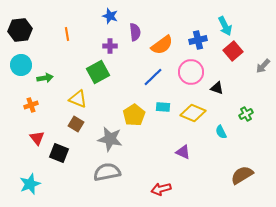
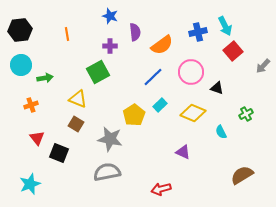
blue cross: moved 8 px up
cyan rectangle: moved 3 px left, 2 px up; rotated 48 degrees counterclockwise
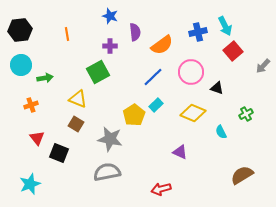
cyan rectangle: moved 4 px left
purple triangle: moved 3 px left
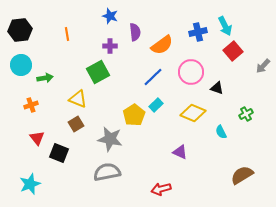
brown square: rotated 28 degrees clockwise
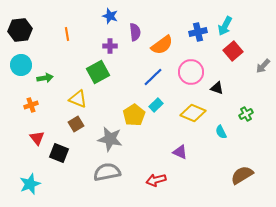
cyan arrow: rotated 54 degrees clockwise
red arrow: moved 5 px left, 9 px up
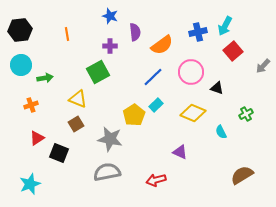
red triangle: rotated 35 degrees clockwise
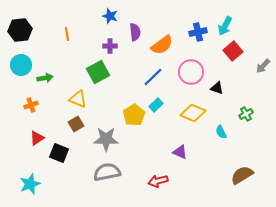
gray star: moved 4 px left; rotated 10 degrees counterclockwise
red arrow: moved 2 px right, 1 px down
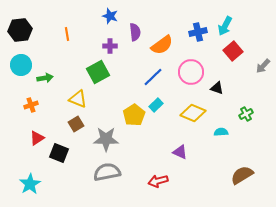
cyan semicircle: rotated 112 degrees clockwise
cyan star: rotated 10 degrees counterclockwise
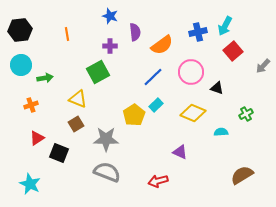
gray semicircle: rotated 32 degrees clockwise
cyan star: rotated 15 degrees counterclockwise
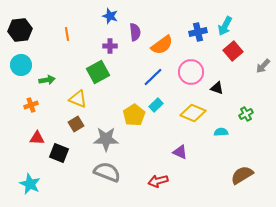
green arrow: moved 2 px right, 2 px down
red triangle: rotated 35 degrees clockwise
